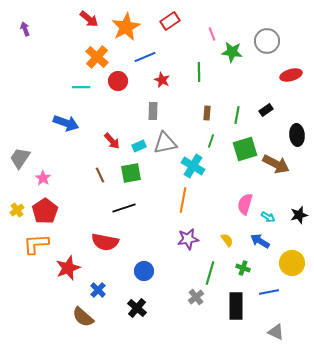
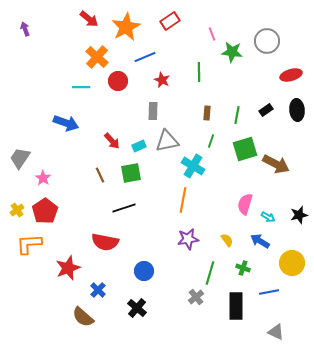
black ellipse at (297, 135): moved 25 px up
gray triangle at (165, 143): moved 2 px right, 2 px up
orange L-shape at (36, 244): moved 7 px left
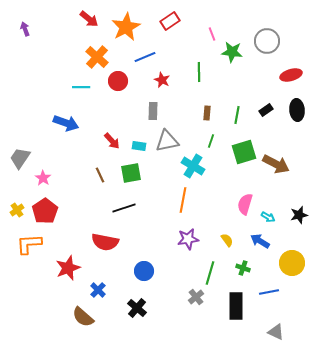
cyan rectangle at (139, 146): rotated 32 degrees clockwise
green square at (245, 149): moved 1 px left, 3 px down
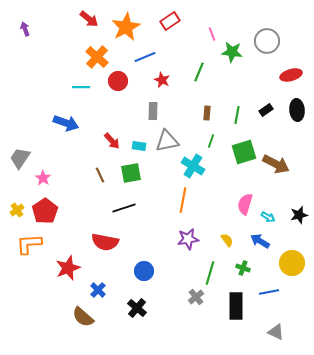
green line at (199, 72): rotated 24 degrees clockwise
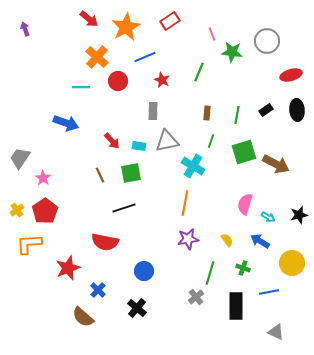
orange line at (183, 200): moved 2 px right, 3 px down
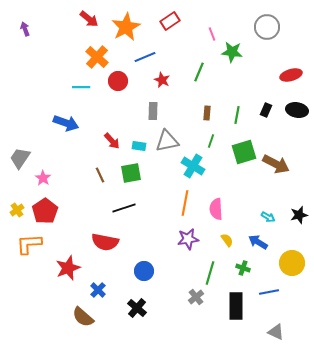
gray circle at (267, 41): moved 14 px up
black rectangle at (266, 110): rotated 32 degrees counterclockwise
black ellipse at (297, 110): rotated 75 degrees counterclockwise
pink semicircle at (245, 204): moved 29 px left, 5 px down; rotated 20 degrees counterclockwise
blue arrow at (260, 241): moved 2 px left, 1 px down
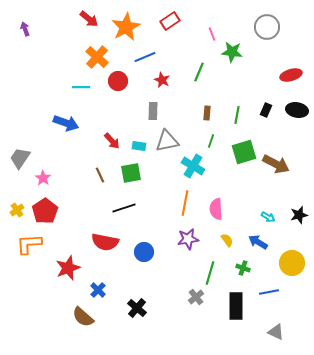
blue circle at (144, 271): moved 19 px up
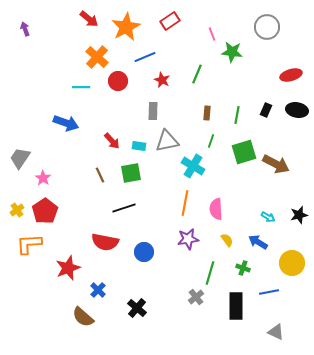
green line at (199, 72): moved 2 px left, 2 px down
